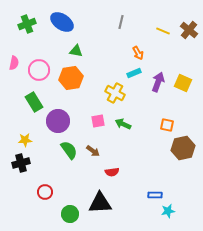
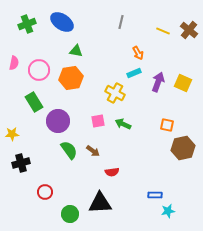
yellow star: moved 13 px left, 6 px up
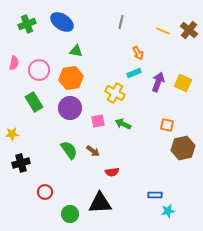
purple circle: moved 12 px right, 13 px up
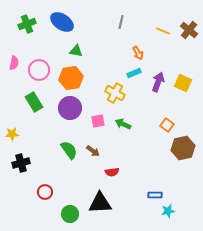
orange square: rotated 24 degrees clockwise
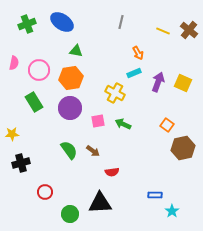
cyan star: moved 4 px right; rotated 24 degrees counterclockwise
